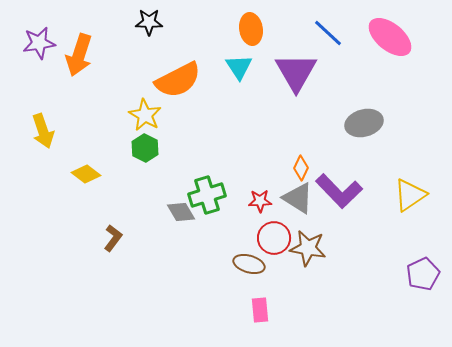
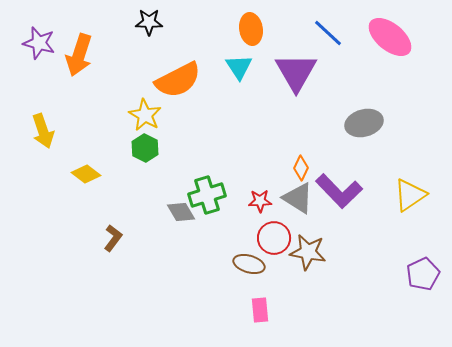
purple star: rotated 24 degrees clockwise
brown star: moved 4 px down
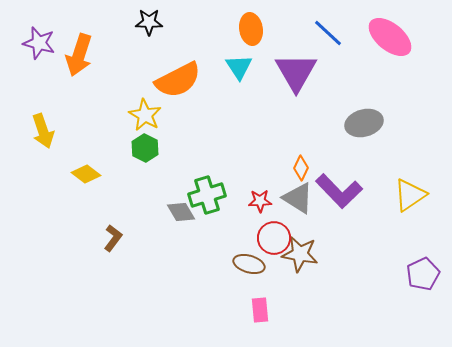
brown star: moved 8 px left, 2 px down
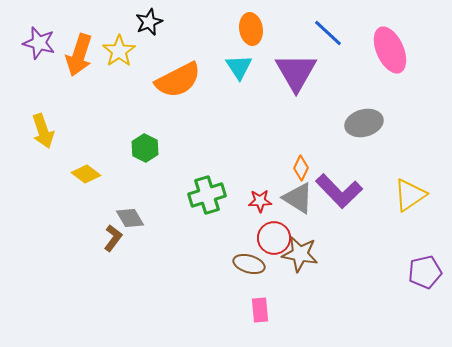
black star: rotated 24 degrees counterclockwise
pink ellipse: moved 13 px down; rotated 27 degrees clockwise
yellow star: moved 26 px left, 64 px up; rotated 8 degrees clockwise
gray diamond: moved 51 px left, 6 px down
purple pentagon: moved 2 px right, 2 px up; rotated 12 degrees clockwise
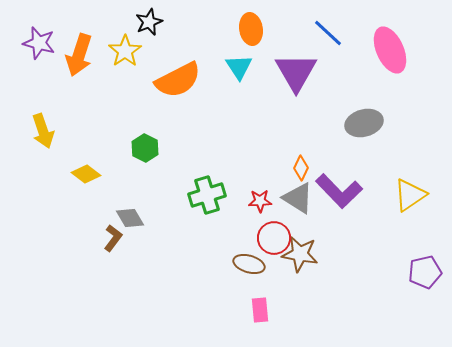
yellow star: moved 6 px right
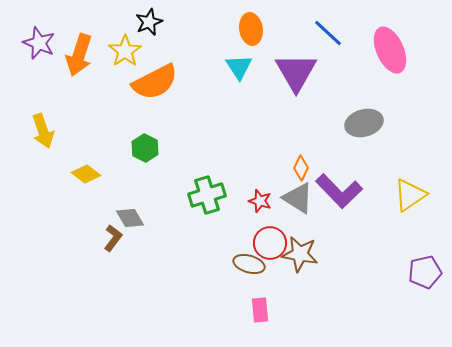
purple star: rotated 8 degrees clockwise
orange semicircle: moved 23 px left, 2 px down
red star: rotated 20 degrees clockwise
red circle: moved 4 px left, 5 px down
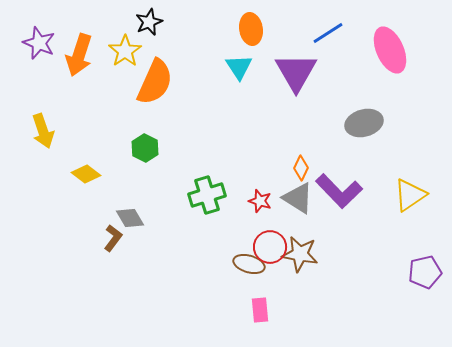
blue line: rotated 76 degrees counterclockwise
orange semicircle: rotated 39 degrees counterclockwise
red circle: moved 4 px down
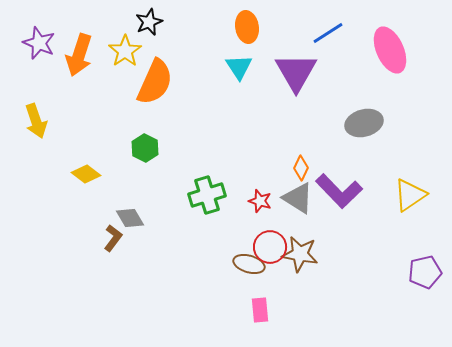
orange ellipse: moved 4 px left, 2 px up
yellow arrow: moved 7 px left, 10 px up
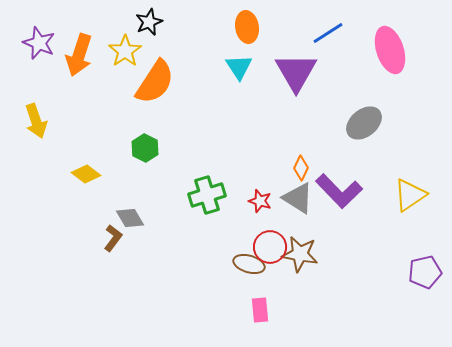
pink ellipse: rotated 6 degrees clockwise
orange semicircle: rotated 9 degrees clockwise
gray ellipse: rotated 24 degrees counterclockwise
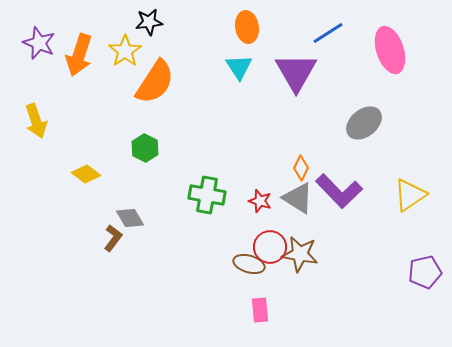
black star: rotated 16 degrees clockwise
green cross: rotated 27 degrees clockwise
